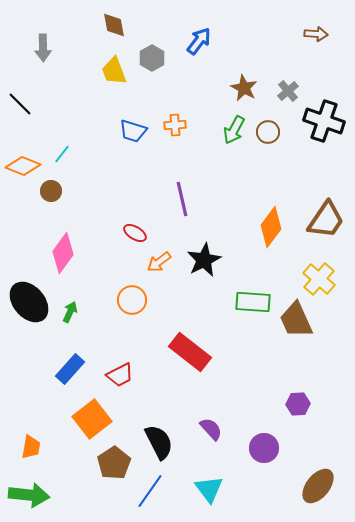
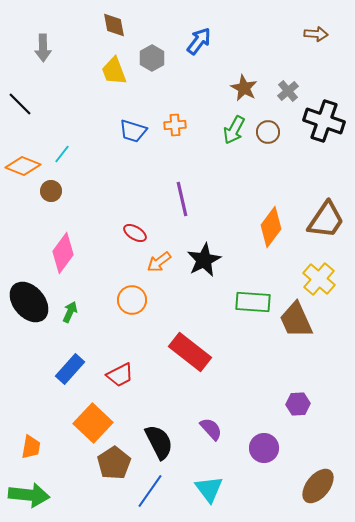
orange square at (92, 419): moved 1 px right, 4 px down; rotated 9 degrees counterclockwise
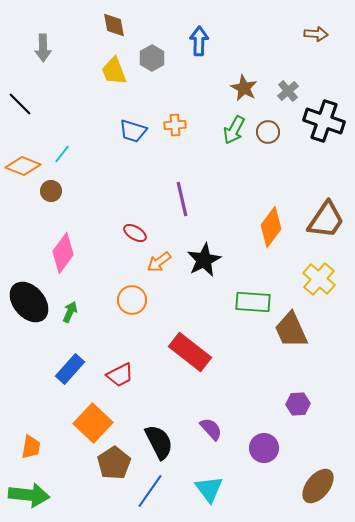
blue arrow at (199, 41): rotated 36 degrees counterclockwise
brown trapezoid at (296, 320): moved 5 px left, 10 px down
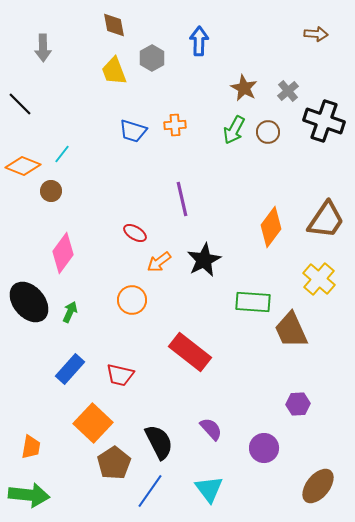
red trapezoid at (120, 375): rotated 40 degrees clockwise
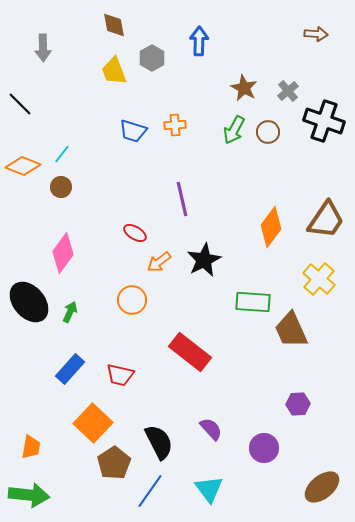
brown circle at (51, 191): moved 10 px right, 4 px up
brown ellipse at (318, 486): moved 4 px right, 1 px down; rotated 12 degrees clockwise
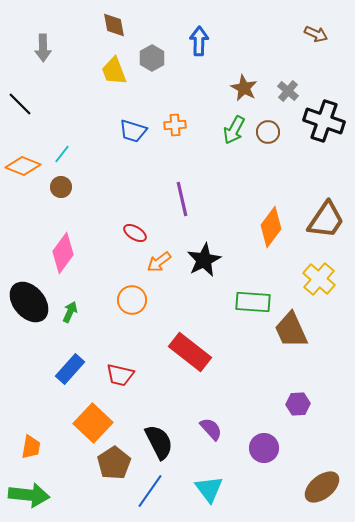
brown arrow at (316, 34): rotated 20 degrees clockwise
gray cross at (288, 91): rotated 10 degrees counterclockwise
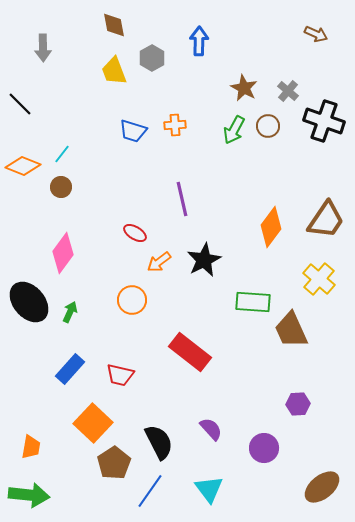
brown circle at (268, 132): moved 6 px up
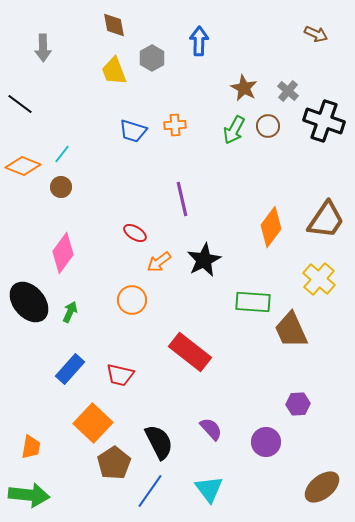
black line at (20, 104): rotated 8 degrees counterclockwise
purple circle at (264, 448): moved 2 px right, 6 px up
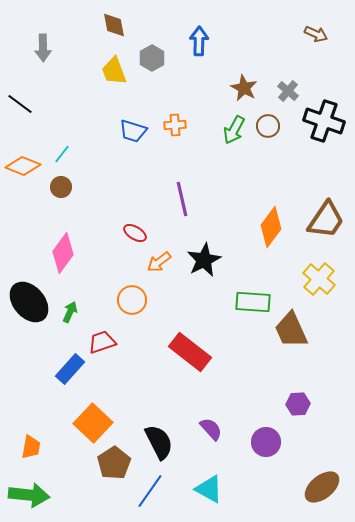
red trapezoid at (120, 375): moved 18 px left, 33 px up; rotated 148 degrees clockwise
cyan triangle at (209, 489): rotated 24 degrees counterclockwise
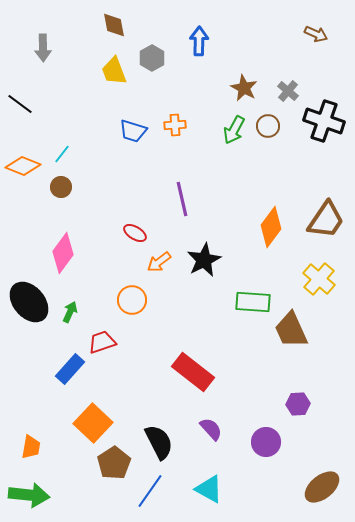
red rectangle at (190, 352): moved 3 px right, 20 px down
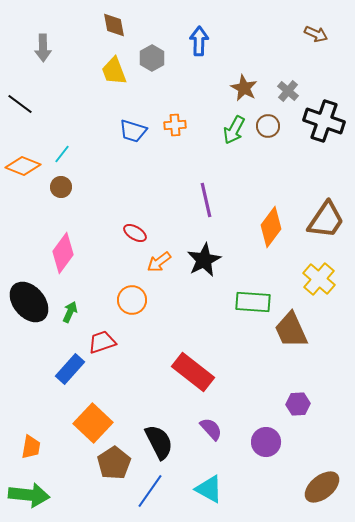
purple line at (182, 199): moved 24 px right, 1 px down
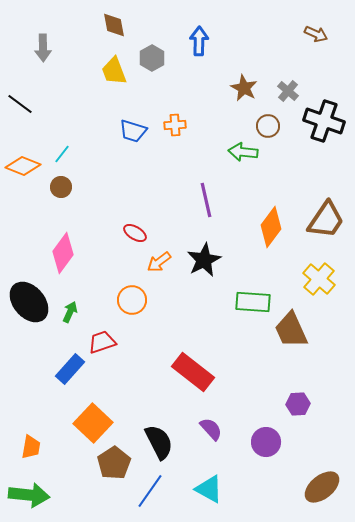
green arrow at (234, 130): moved 9 px right, 22 px down; rotated 68 degrees clockwise
